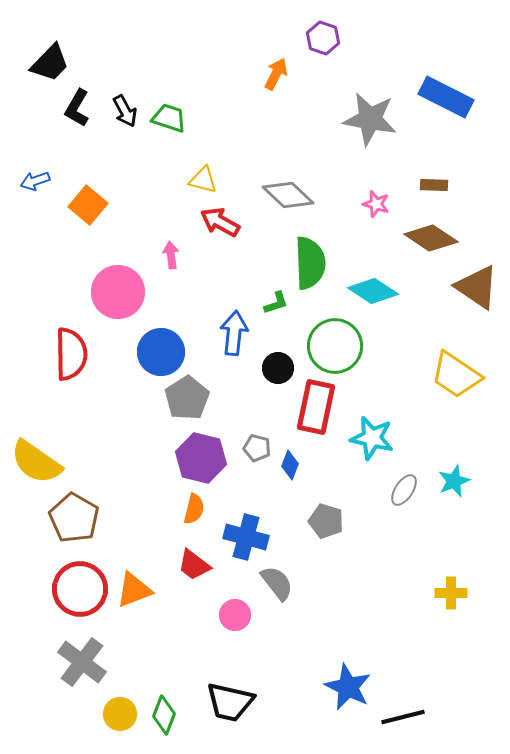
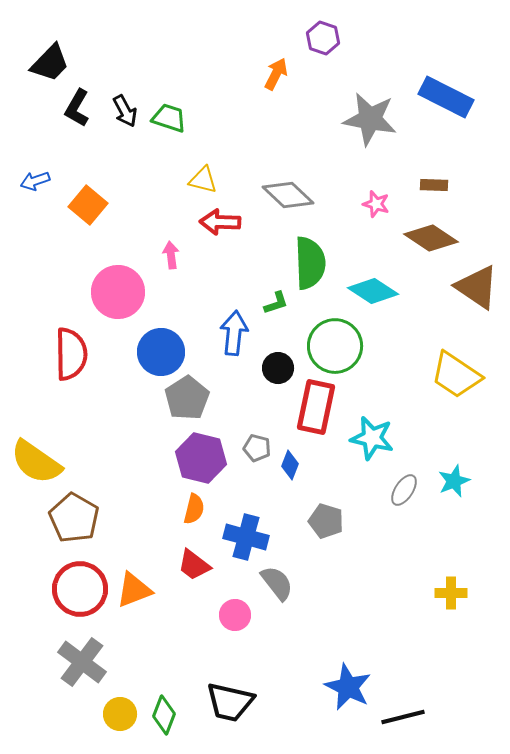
red arrow at (220, 222): rotated 27 degrees counterclockwise
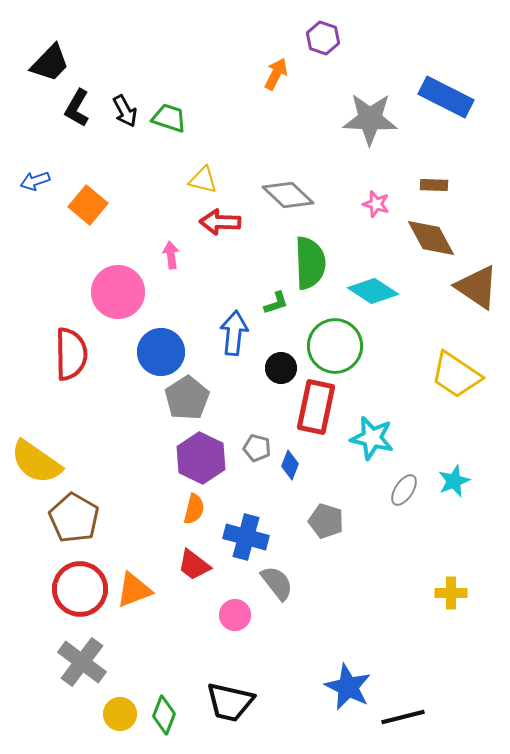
gray star at (370, 119): rotated 8 degrees counterclockwise
brown diamond at (431, 238): rotated 28 degrees clockwise
black circle at (278, 368): moved 3 px right
purple hexagon at (201, 458): rotated 12 degrees clockwise
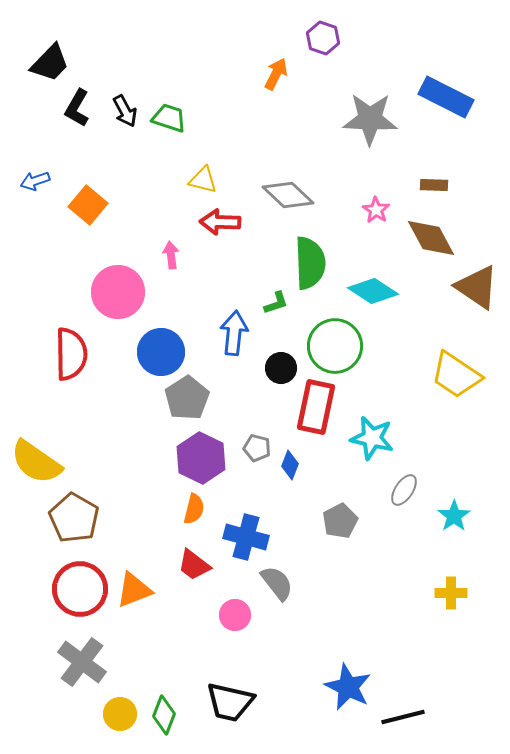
pink star at (376, 204): moved 6 px down; rotated 16 degrees clockwise
cyan star at (454, 481): moved 35 px down; rotated 12 degrees counterclockwise
gray pentagon at (326, 521): moved 14 px right; rotated 28 degrees clockwise
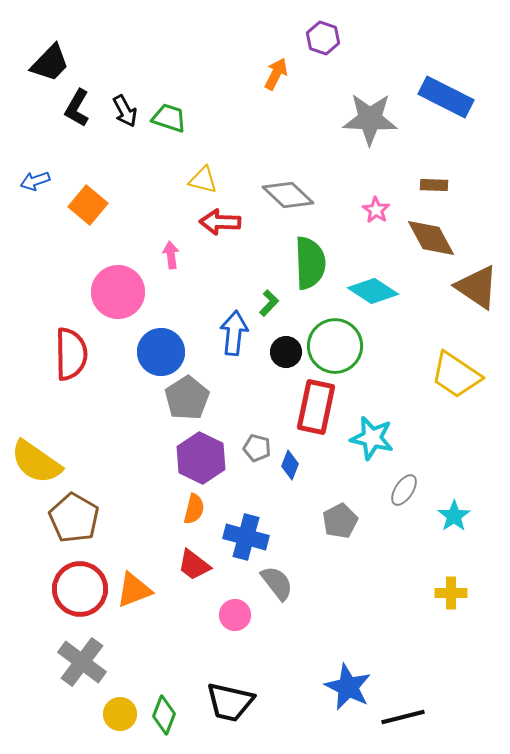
green L-shape at (276, 303): moved 7 px left; rotated 28 degrees counterclockwise
black circle at (281, 368): moved 5 px right, 16 px up
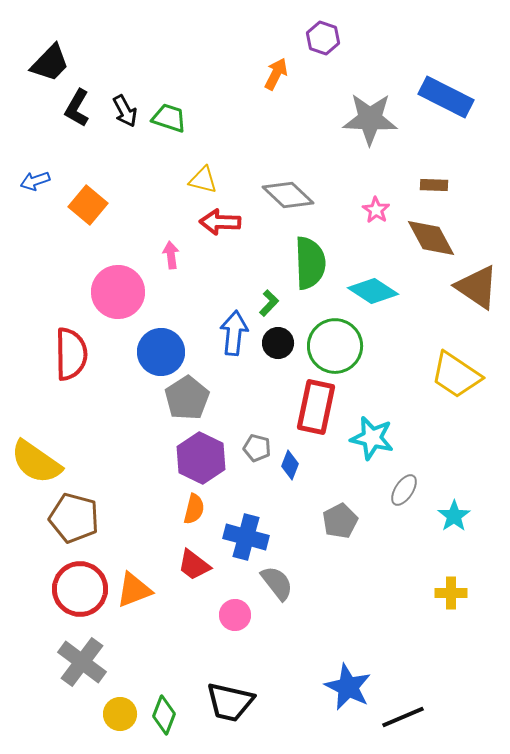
black circle at (286, 352): moved 8 px left, 9 px up
brown pentagon at (74, 518): rotated 15 degrees counterclockwise
black line at (403, 717): rotated 9 degrees counterclockwise
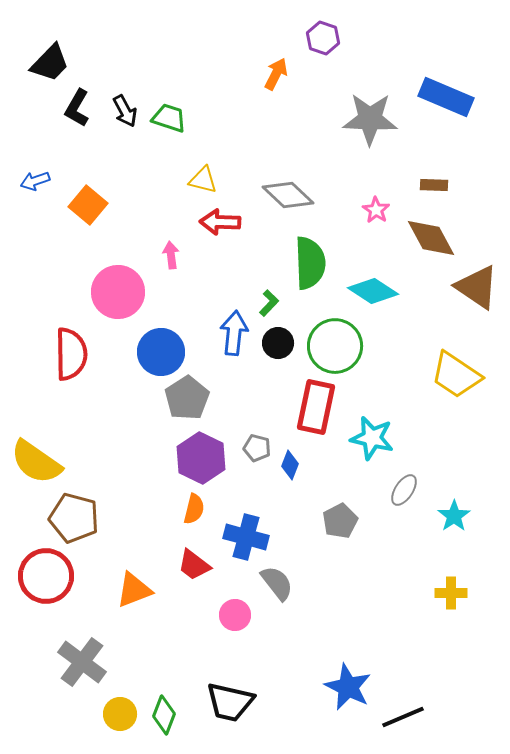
blue rectangle at (446, 97): rotated 4 degrees counterclockwise
red circle at (80, 589): moved 34 px left, 13 px up
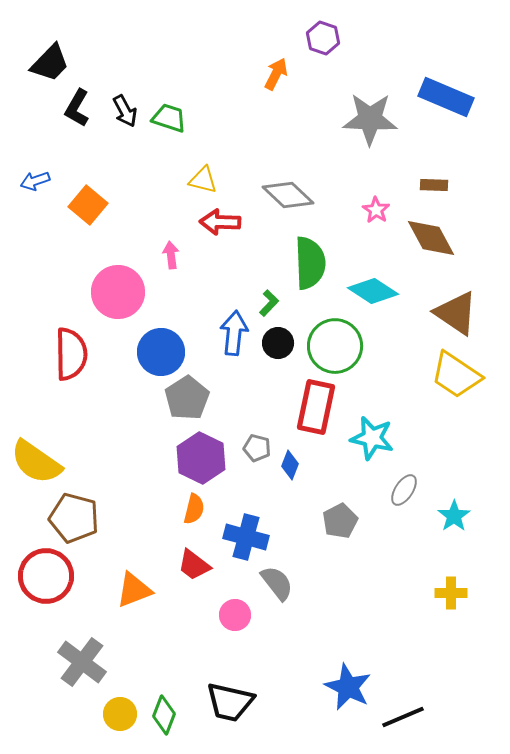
brown triangle at (477, 287): moved 21 px left, 26 px down
